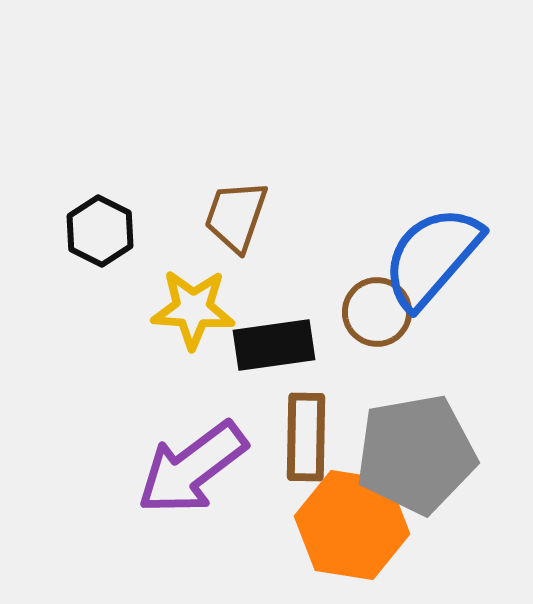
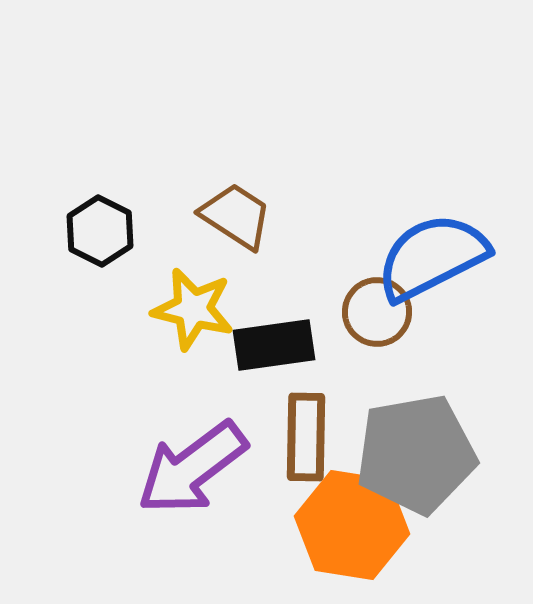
brown trapezoid: rotated 104 degrees clockwise
blue semicircle: rotated 22 degrees clockwise
yellow star: rotated 10 degrees clockwise
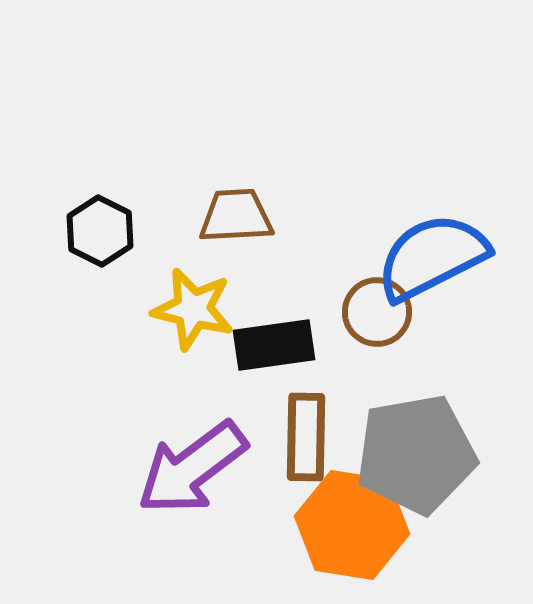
brown trapezoid: rotated 36 degrees counterclockwise
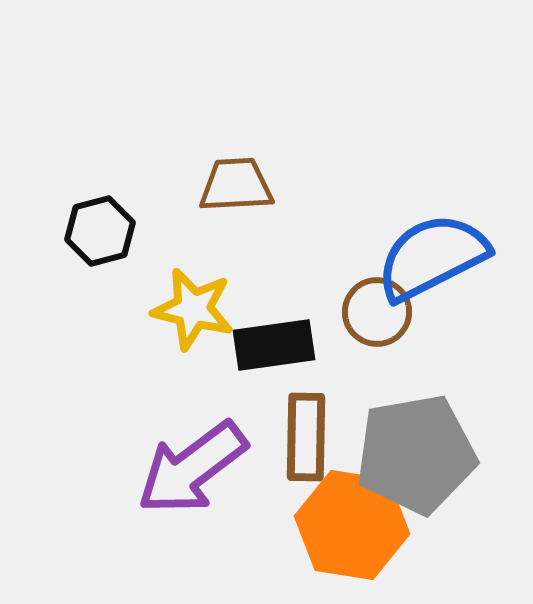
brown trapezoid: moved 31 px up
black hexagon: rotated 18 degrees clockwise
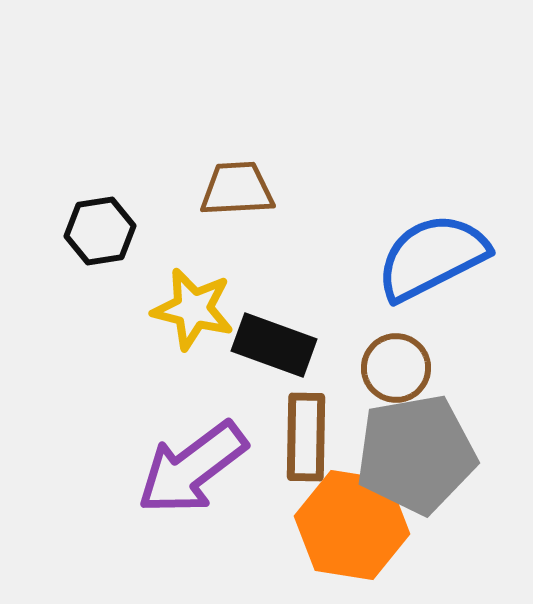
brown trapezoid: moved 1 px right, 4 px down
black hexagon: rotated 6 degrees clockwise
brown circle: moved 19 px right, 56 px down
black rectangle: rotated 28 degrees clockwise
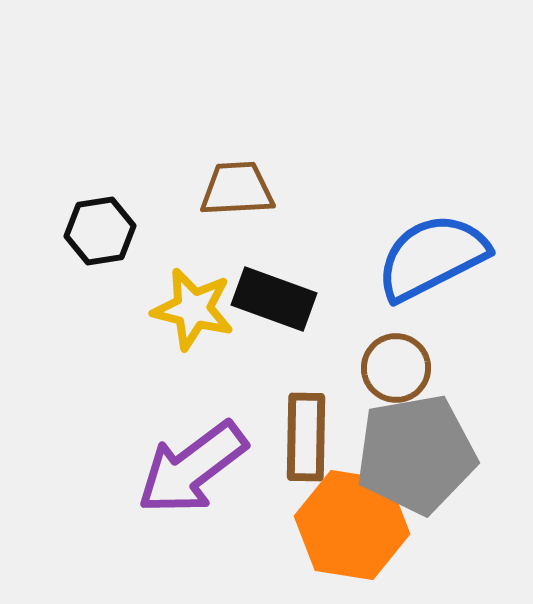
black rectangle: moved 46 px up
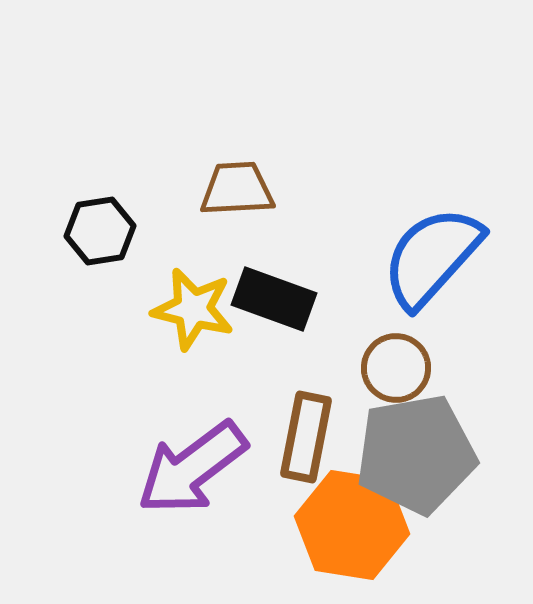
blue semicircle: rotated 21 degrees counterclockwise
brown rectangle: rotated 10 degrees clockwise
